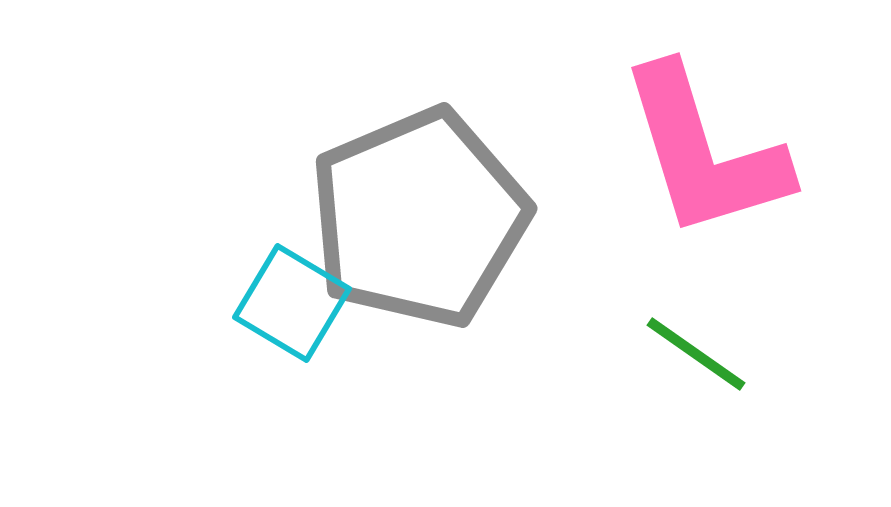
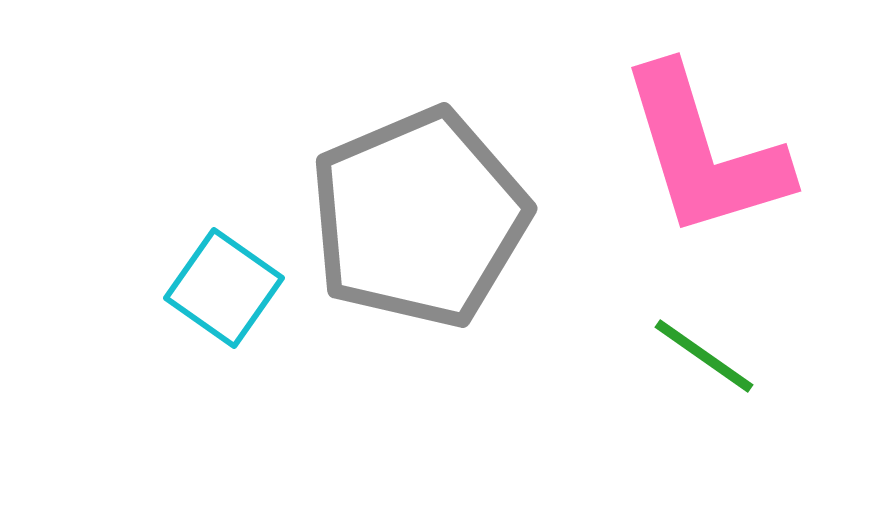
cyan square: moved 68 px left, 15 px up; rotated 4 degrees clockwise
green line: moved 8 px right, 2 px down
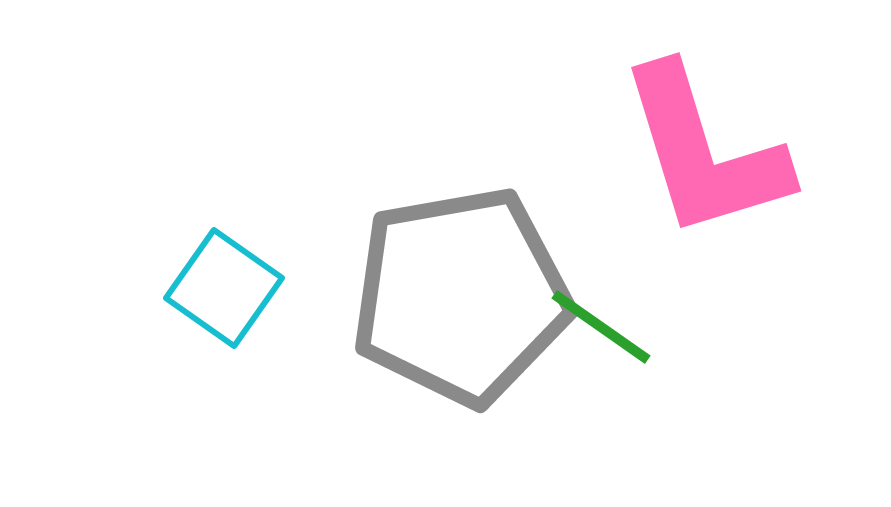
gray pentagon: moved 42 px right, 78 px down; rotated 13 degrees clockwise
green line: moved 103 px left, 29 px up
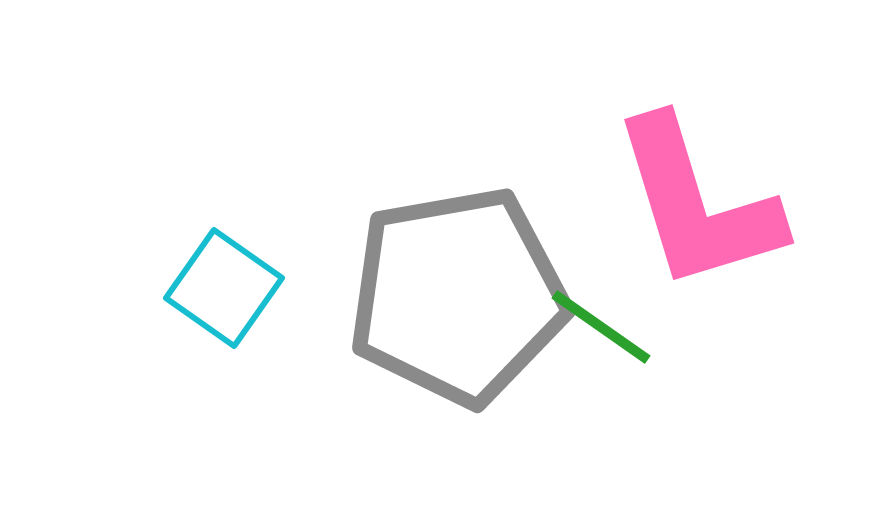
pink L-shape: moved 7 px left, 52 px down
gray pentagon: moved 3 px left
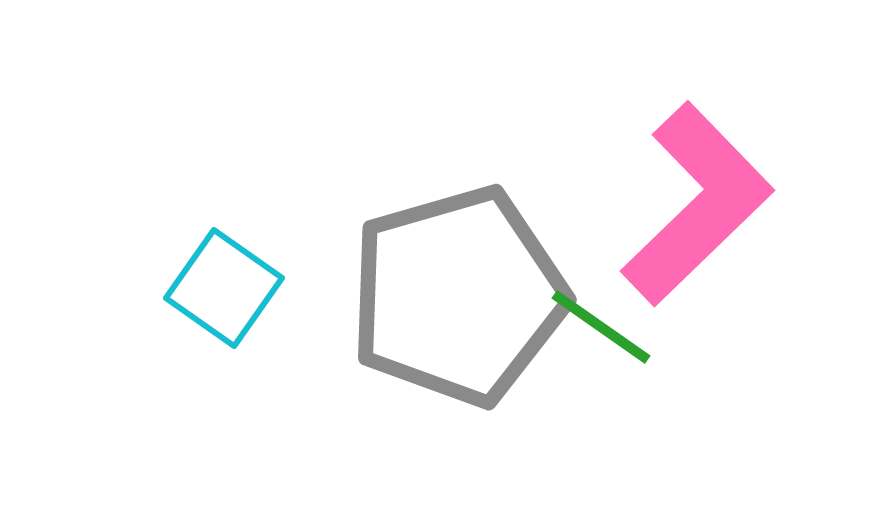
pink L-shape: rotated 117 degrees counterclockwise
gray pentagon: rotated 6 degrees counterclockwise
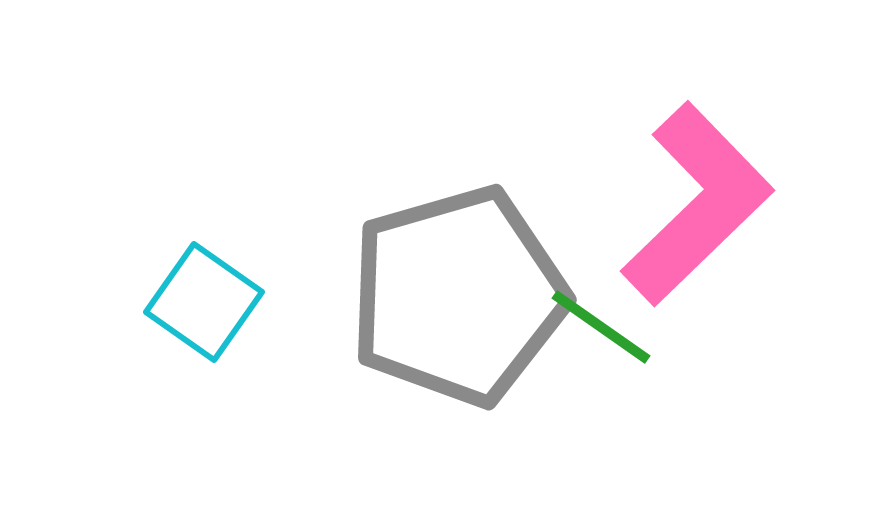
cyan square: moved 20 px left, 14 px down
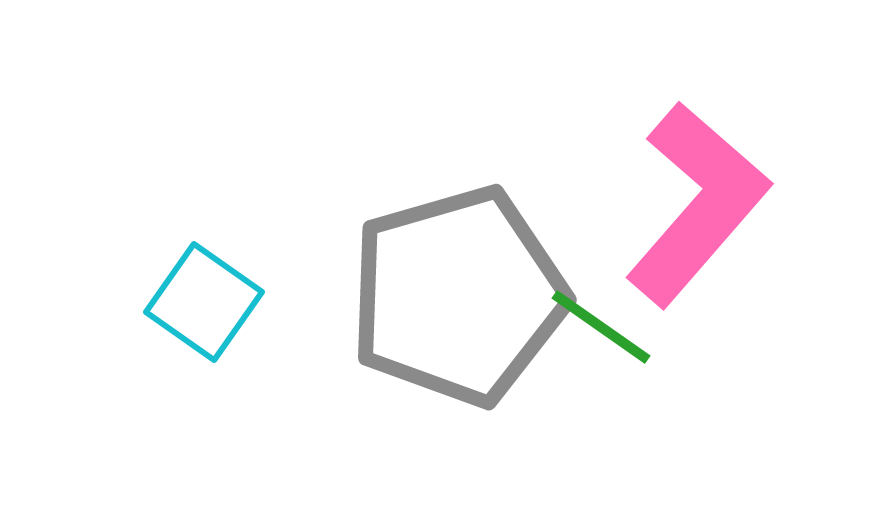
pink L-shape: rotated 5 degrees counterclockwise
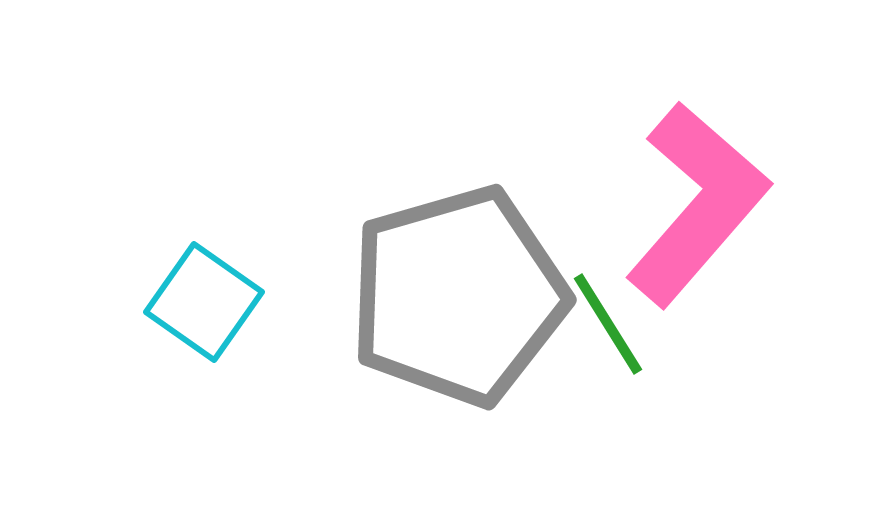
green line: moved 7 px right, 3 px up; rotated 23 degrees clockwise
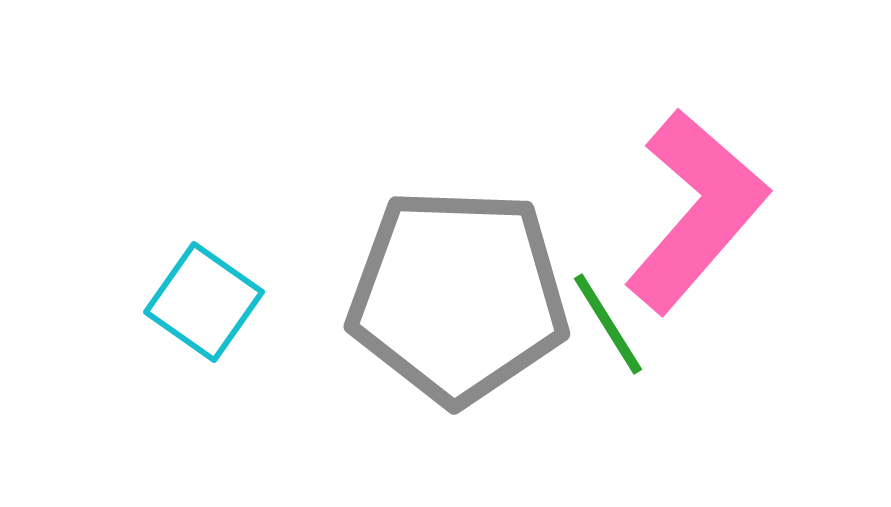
pink L-shape: moved 1 px left, 7 px down
gray pentagon: rotated 18 degrees clockwise
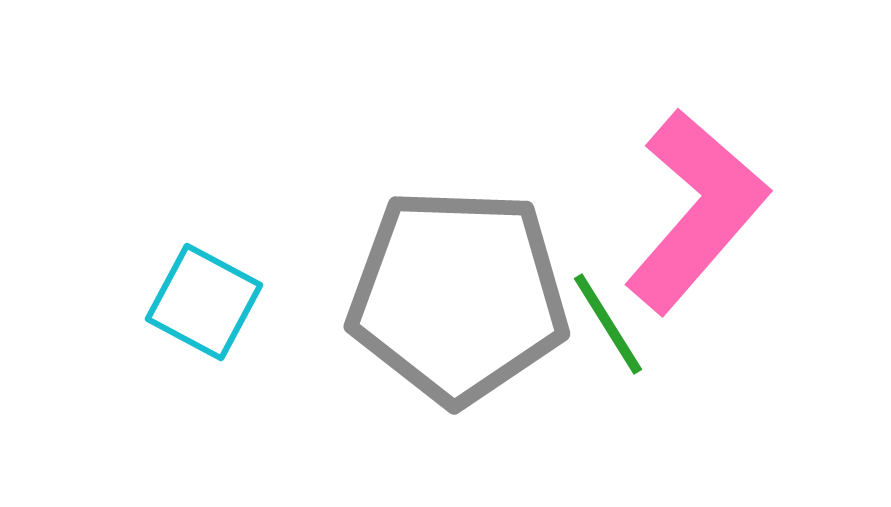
cyan square: rotated 7 degrees counterclockwise
